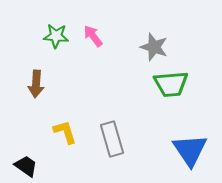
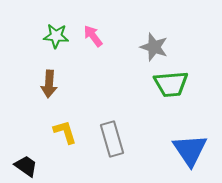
brown arrow: moved 13 px right
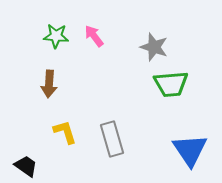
pink arrow: moved 1 px right
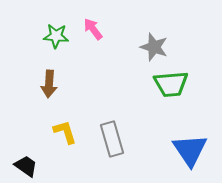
pink arrow: moved 1 px left, 7 px up
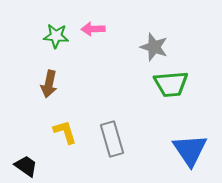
pink arrow: rotated 55 degrees counterclockwise
brown arrow: rotated 8 degrees clockwise
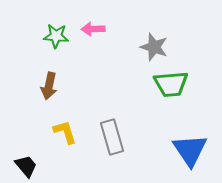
brown arrow: moved 2 px down
gray rectangle: moved 2 px up
black trapezoid: rotated 15 degrees clockwise
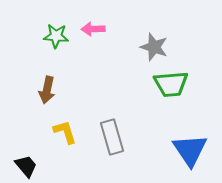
brown arrow: moved 2 px left, 4 px down
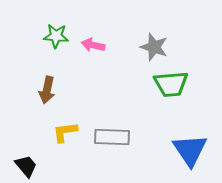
pink arrow: moved 16 px down; rotated 15 degrees clockwise
yellow L-shape: rotated 80 degrees counterclockwise
gray rectangle: rotated 72 degrees counterclockwise
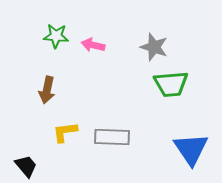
blue triangle: moved 1 px right, 1 px up
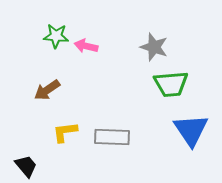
pink arrow: moved 7 px left, 1 px down
brown arrow: rotated 44 degrees clockwise
blue triangle: moved 19 px up
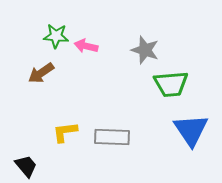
gray star: moved 9 px left, 3 px down
brown arrow: moved 6 px left, 17 px up
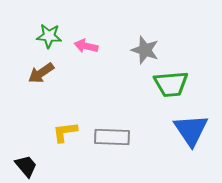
green star: moved 7 px left
